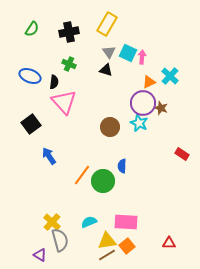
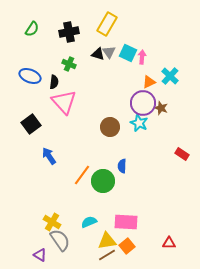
black triangle: moved 8 px left, 16 px up
yellow cross: rotated 12 degrees counterclockwise
gray semicircle: rotated 20 degrees counterclockwise
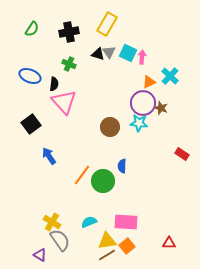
black semicircle: moved 2 px down
cyan star: rotated 18 degrees counterclockwise
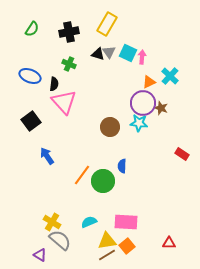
black square: moved 3 px up
blue arrow: moved 2 px left
gray semicircle: rotated 15 degrees counterclockwise
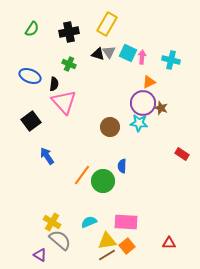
cyan cross: moved 1 px right, 16 px up; rotated 30 degrees counterclockwise
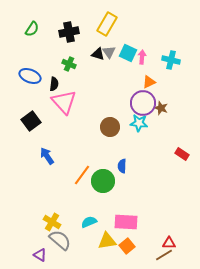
brown line: moved 57 px right
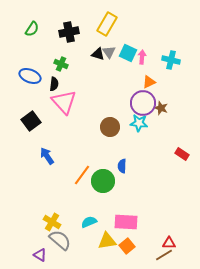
green cross: moved 8 px left
